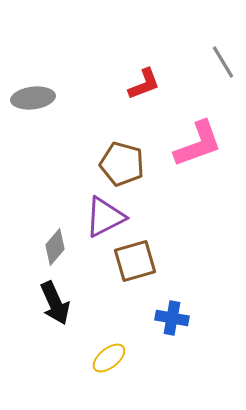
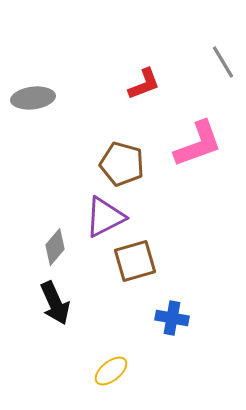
yellow ellipse: moved 2 px right, 13 px down
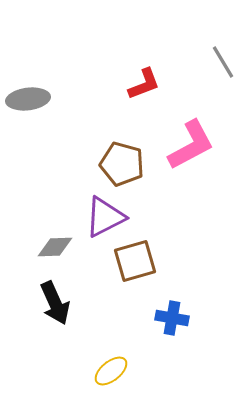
gray ellipse: moved 5 px left, 1 px down
pink L-shape: moved 7 px left, 1 px down; rotated 8 degrees counterclockwise
gray diamond: rotated 48 degrees clockwise
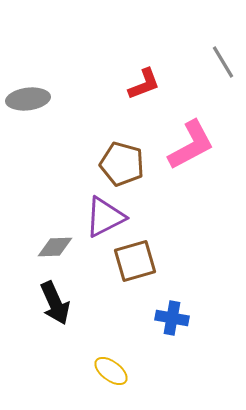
yellow ellipse: rotated 76 degrees clockwise
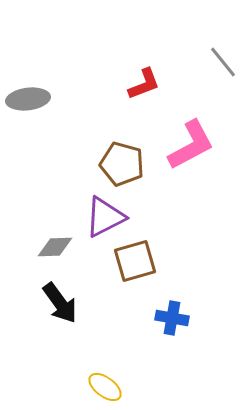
gray line: rotated 8 degrees counterclockwise
black arrow: moved 5 px right; rotated 12 degrees counterclockwise
yellow ellipse: moved 6 px left, 16 px down
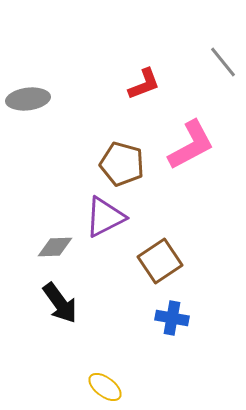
brown square: moved 25 px right; rotated 18 degrees counterclockwise
